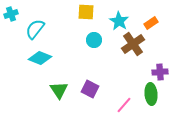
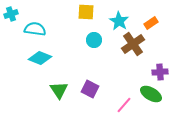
cyan semicircle: rotated 60 degrees clockwise
green ellipse: rotated 55 degrees counterclockwise
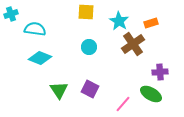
orange rectangle: rotated 16 degrees clockwise
cyan circle: moved 5 px left, 7 px down
pink line: moved 1 px left, 1 px up
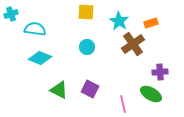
cyan circle: moved 2 px left
green triangle: rotated 30 degrees counterclockwise
pink line: rotated 54 degrees counterclockwise
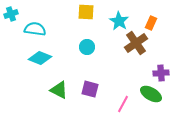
orange rectangle: rotated 48 degrees counterclockwise
brown cross: moved 3 px right, 1 px up
purple cross: moved 1 px right, 1 px down
purple square: rotated 12 degrees counterclockwise
pink line: rotated 42 degrees clockwise
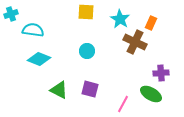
cyan star: moved 1 px right, 2 px up
cyan semicircle: moved 2 px left, 1 px down
brown cross: moved 1 px left, 1 px up; rotated 30 degrees counterclockwise
cyan circle: moved 4 px down
cyan diamond: moved 1 px left, 1 px down
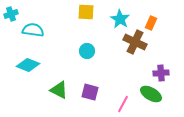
cyan diamond: moved 11 px left, 6 px down
purple square: moved 3 px down
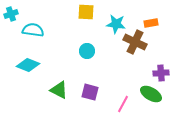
cyan star: moved 4 px left, 5 px down; rotated 24 degrees counterclockwise
orange rectangle: rotated 56 degrees clockwise
